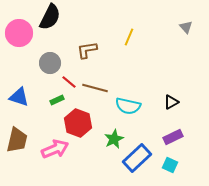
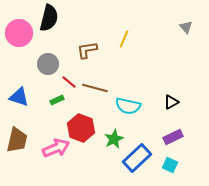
black semicircle: moved 1 px left, 1 px down; rotated 12 degrees counterclockwise
yellow line: moved 5 px left, 2 px down
gray circle: moved 2 px left, 1 px down
red hexagon: moved 3 px right, 5 px down
pink arrow: moved 1 px right, 1 px up
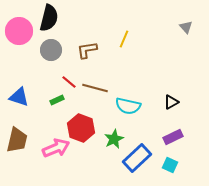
pink circle: moved 2 px up
gray circle: moved 3 px right, 14 px up
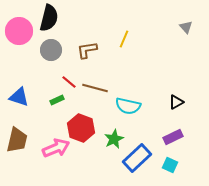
black triangle: moved 5 px right
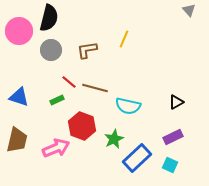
gray triangle: moved 3 px right, 17 px up
red hexagon: moved 1 px right, 2 px up
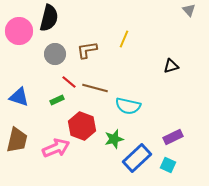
gray circle: moved 4 px right, 4 px down
black triangle: moved 5 px left, 36 px up; rotated 14 degrees clockwise
green star: rotated 12 degrees clockwise
cyan square: moved 2 px left
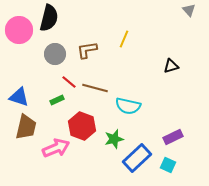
pink circle: moved 1 px up
brown trapezoid: moved 9 px right, 13 px up
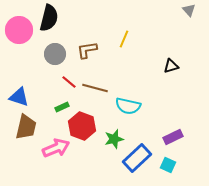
green rectangle: moved 5 px right, 7 px down
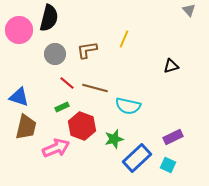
red line: moved 2 px left, 1 px down
